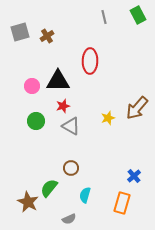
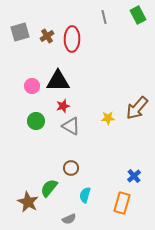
red ellipse: moved 18 px left, 22 px up
yellow star: rotated 16 degrees clockwise
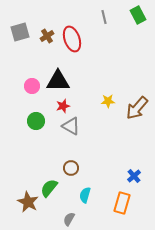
red ellipse: rotated 20 degrees counterclockwise
yellow star: moved 17 px up
gray semicircle: rotated 144 degrees clockwise
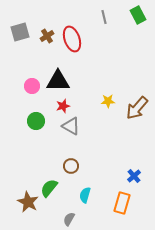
brown circle: moved 2 px up
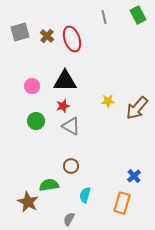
brown cross: rotated 16 degrees counterclockwise
black triangle: moved 7 px right
green semicircle: moved 3 px up; rotated 42 degrees clockwise
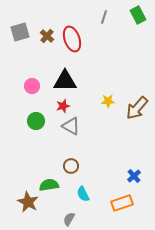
gray line: rotated 32 degrees clockwise
cyan semicircle: moved 2 px left, 1 px up; rotated 42 degrees counterclockwise
orange rectangle: rotated 55 degrees clockwise
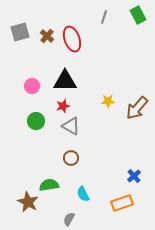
brown circle: moved 8 px up
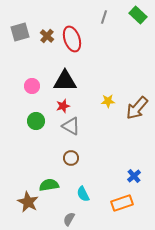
green rectangle: rotated 18 degrees counterclockwise
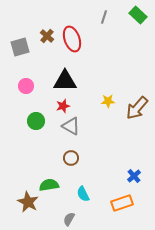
gray square: moved 15 px down
pink circle: moved 6 px left
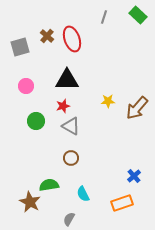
black triangle: moved 2 px right, 1 px up
brown star: moved 2 px right
